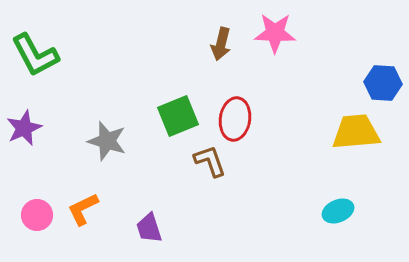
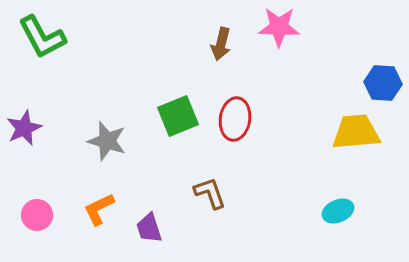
pink star: moved 4 px right, 6 px up
green L-shape: moved 7 px right, 18 px up
brown L-shape: moved 32 px down
orange L-shape: moved 16 px right
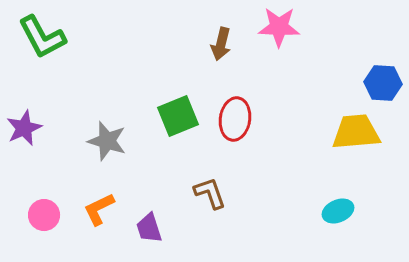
pink circle: moved 7 px right
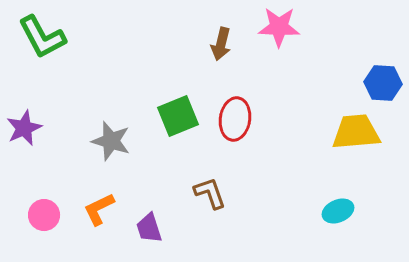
gray star: moved 4 px right
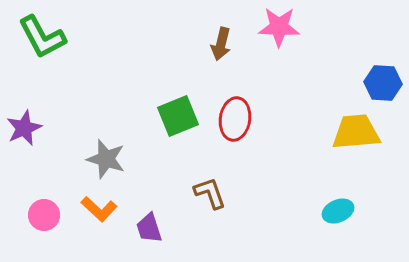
gray star: moved 5 px left, 18 px down
orange L-shape: rotated 111 degrees counterclockwise
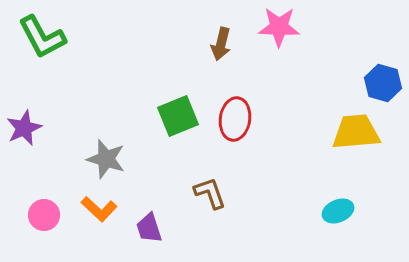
blue hexagon: rotated 12 degrees clockwise
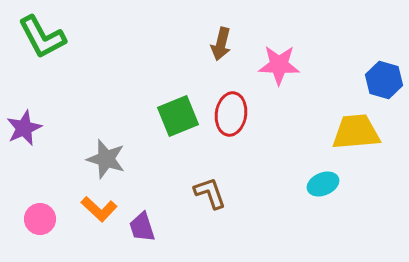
pink star: moved 38 px down
blue hexagon: moved 1 px right, 3 px up
red ellipse: moved 4 px left, 5 px up
cyan ellipse: moved 15 px left, 27 px up
pink circle: moved 4 px left, 4 px down
purple trapezoid: moved 7 px left, 1 px up
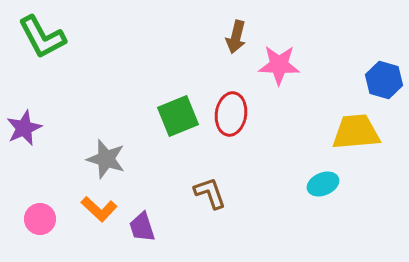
brown arrow: moved 15 px right, 7 px up
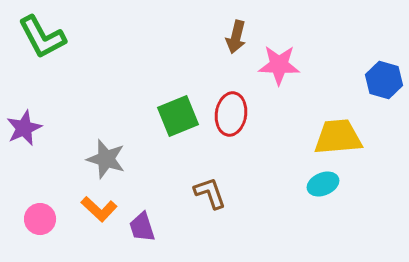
yellow trapezoid: moved 18 px left, 5 px down
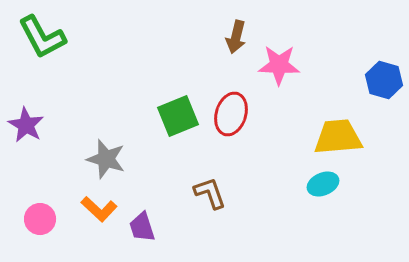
red ellipse: rotated 9 degrees clockwise
purple star: moved 2 px right, 3 px up; rotated 18 degrees counterclockwise
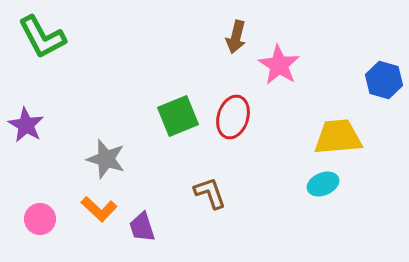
pink star: rotated 30 degrees clockwise
red ellipse: moved 2 px right, 3 px down
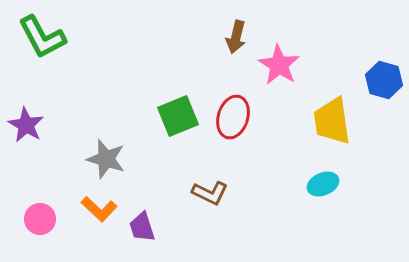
yellow trapezoid: moved 6 px left, 16 px up; rotated 93 degrees counterclockwise
brown L-shape: rotated 135 degrees clockwise
